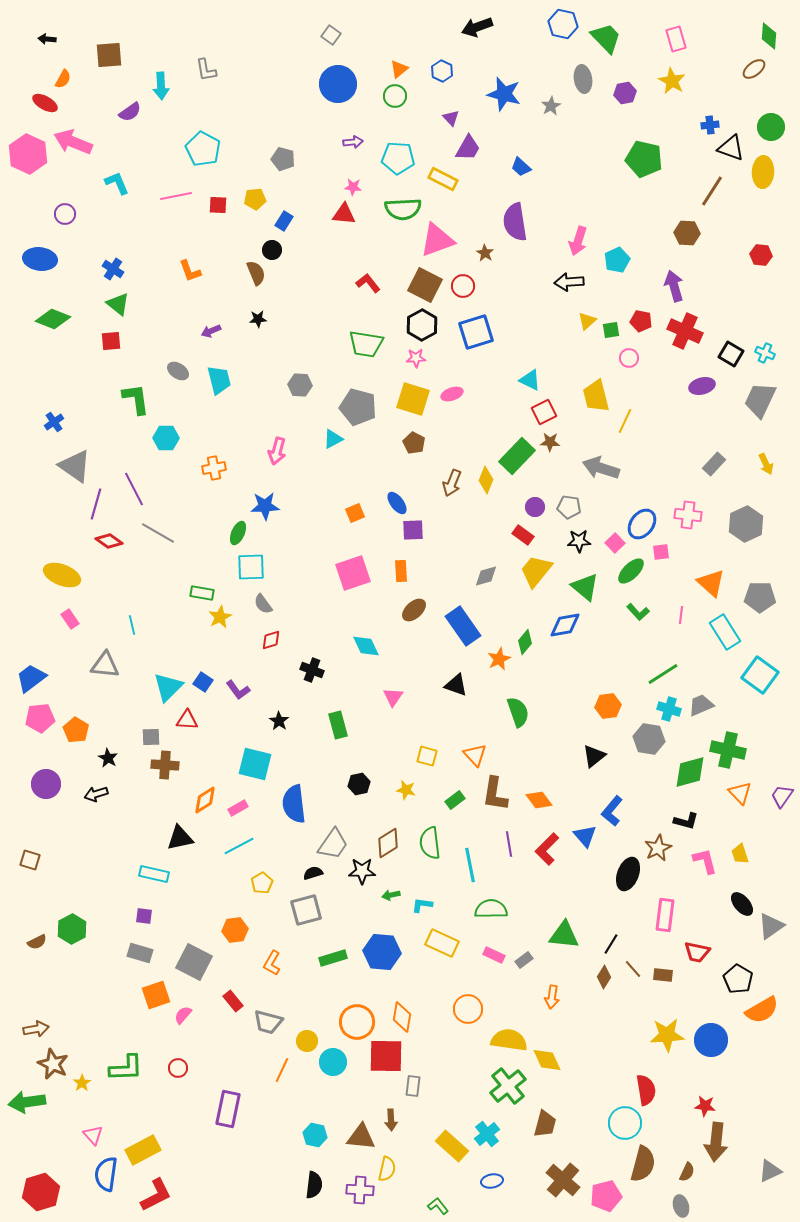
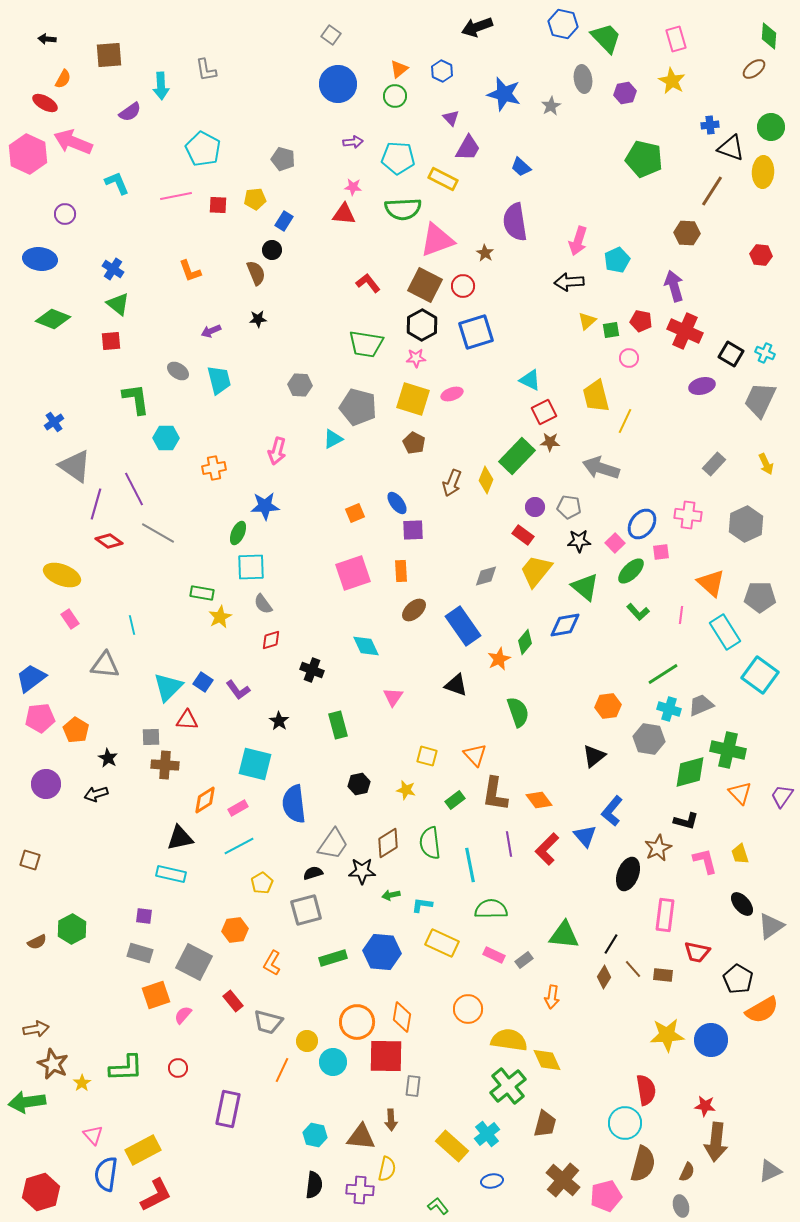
cyan rectangle at (154, 874): moved 17 px right
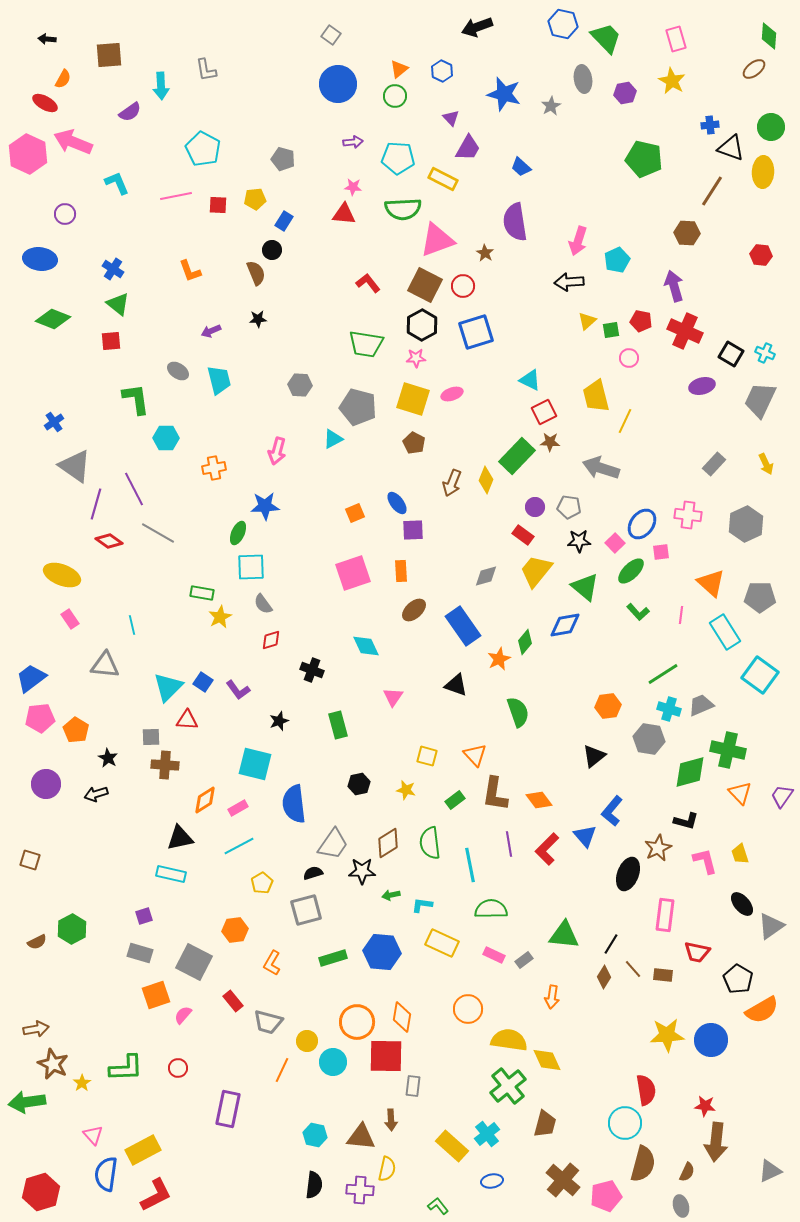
black star at (279, 721): rotated 18 degrees clockwise
purple square at (144, 916): rotated 24 degrees counterclockwise
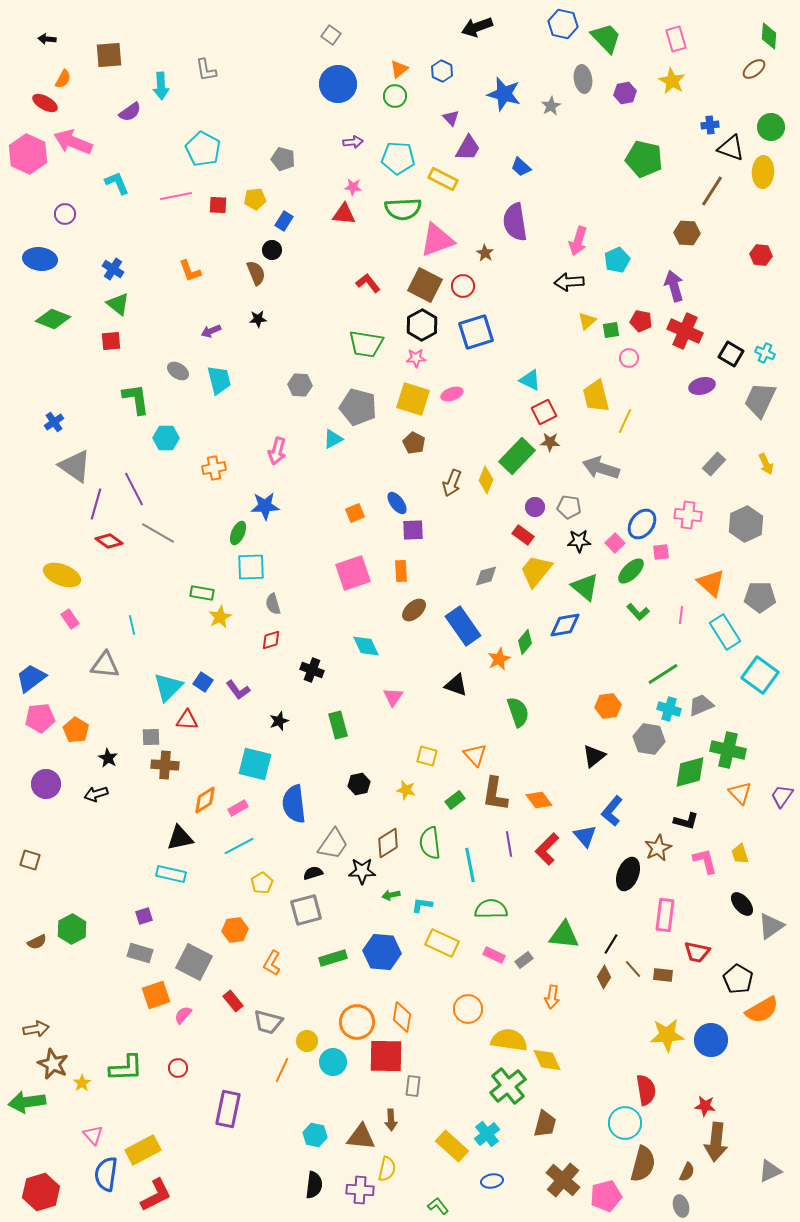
gray semicircle at (263, 604): moved 10 px right; rotated 20 degrees clockwise
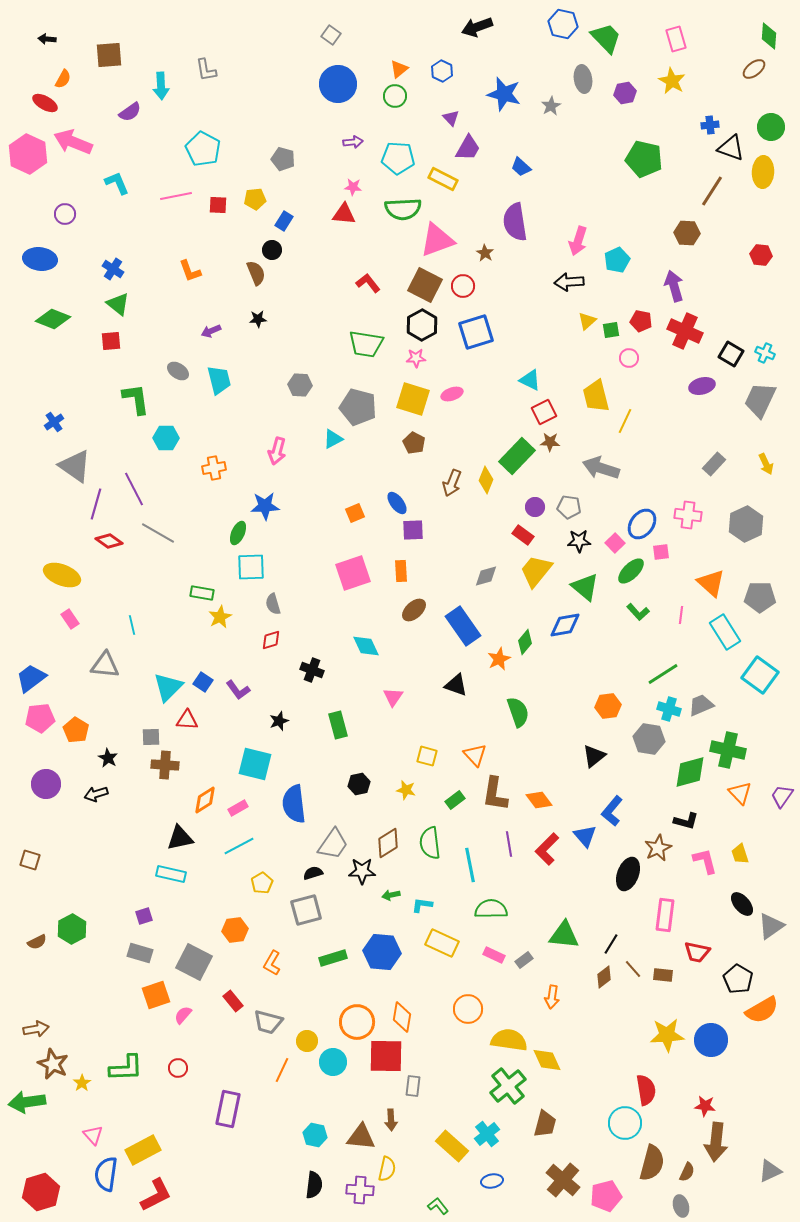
brown diamond at (604, 977): rotated 20 degrees clockwise
brown semicircle at (643, 1164): moved 9 px right, 1 px up
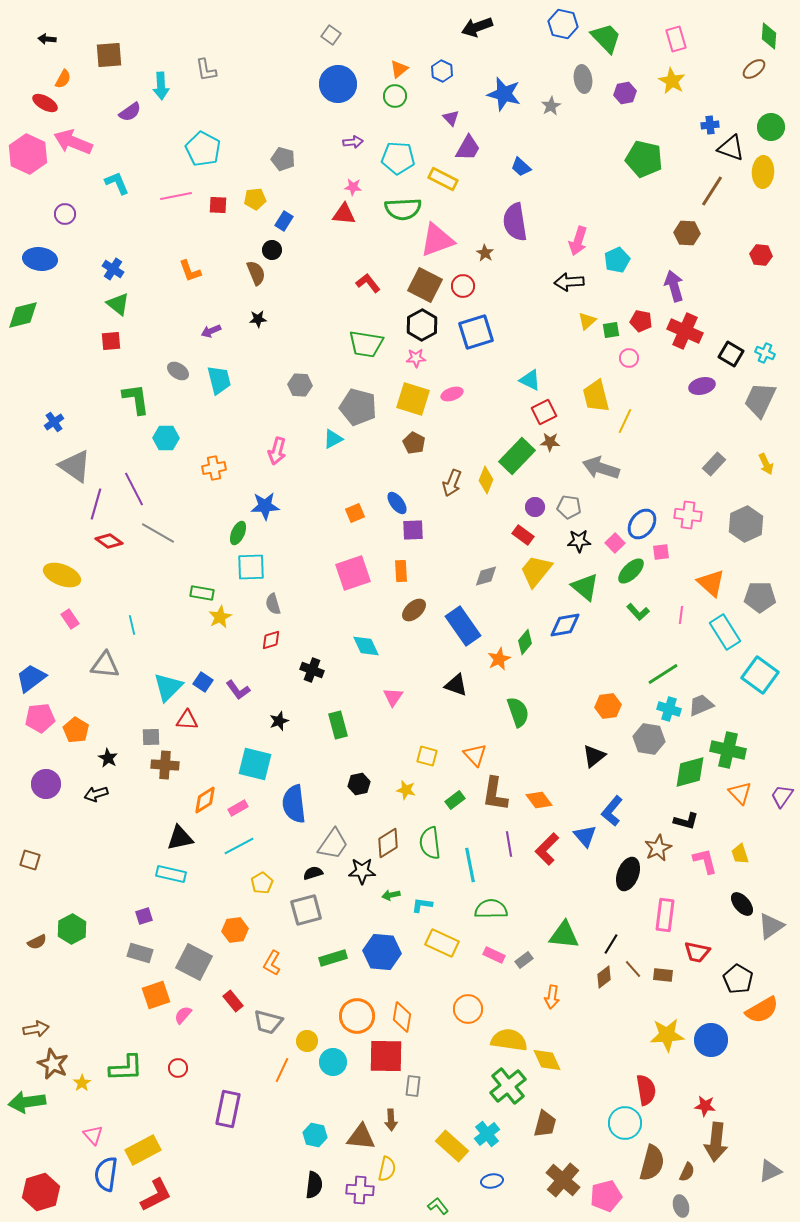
green diamond at (53, 319): moved 30 px left, 4 px up; rotated 36 degrees counterclockwise
orange circle at (357, 1022): moved 6 px up
